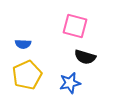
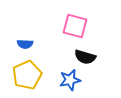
blue semicircle: moved 2 px right
blue star: moved 3 px up
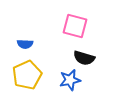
black semicircle: moved 1 px left, 1 px down
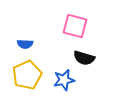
blue star: moved 6 px left
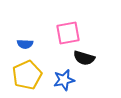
pink square: moved 7 px left, 7 px down; rotated 25 degrees counterclockwise
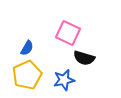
pink square: rotated 35 degrees clockwise
blue semicircle: moved 2 px right, 4 px down; rotated 63 degrees counterclockwise
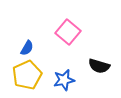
pink square: moved 1 px up; rotated 15 degrees clockwise
black semicircle: moved 15 px right, 8 px down
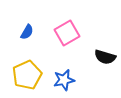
pink square: moved 1 px left, 1 px down; rotated 20 degrees clockwise
blue semicircle: moved 16 px up
black semicircle: moved 6 px right, 9 px up
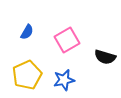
pink square: moved 7 px down
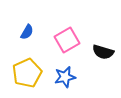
black semicircle: moved 2 px left, 5 px up
yellow pentagon: moved 2 px up
blue star: moved 1 px right, 3 px up
